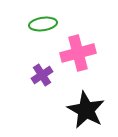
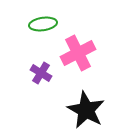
pink cross: rotated 12 degrees counterclockwise
purple cross: moved 1 px left, 2 px up; rotated 25 degrees counterclockwise
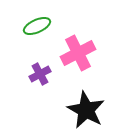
green ellipse: moved 6 px left, 2 px down; rotated 16 degrees counterclockwise
purple cross: moved 1 px left, 1 px down; rotated 30 degrees clockwise
